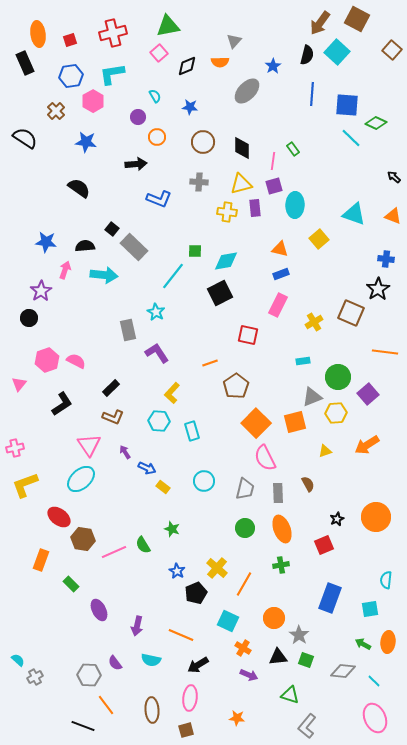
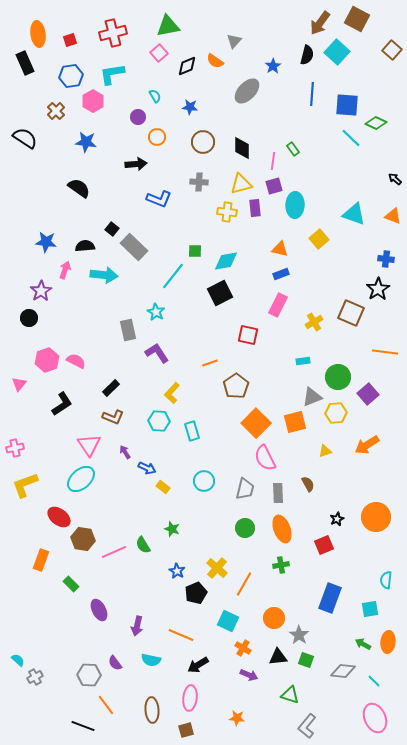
orange semicircle at (220, 62): moved 5 px left, 1 px up; rotated 36 degrees clockwise
black arrow at (394, 177): moved 1 px right, 2 px down
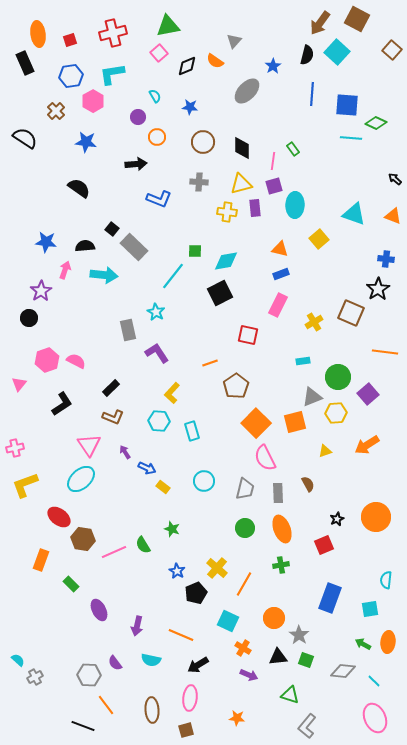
cyan line at (351, 138): rotated 40 degrees counterclockwise
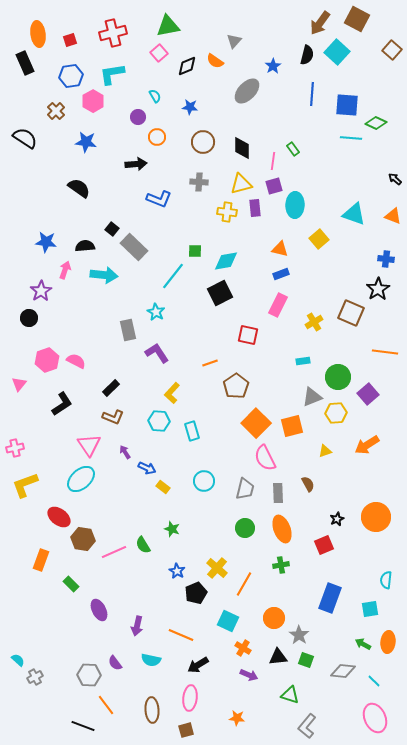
orange square at (295, 422): moved 3 px left, 4 px down
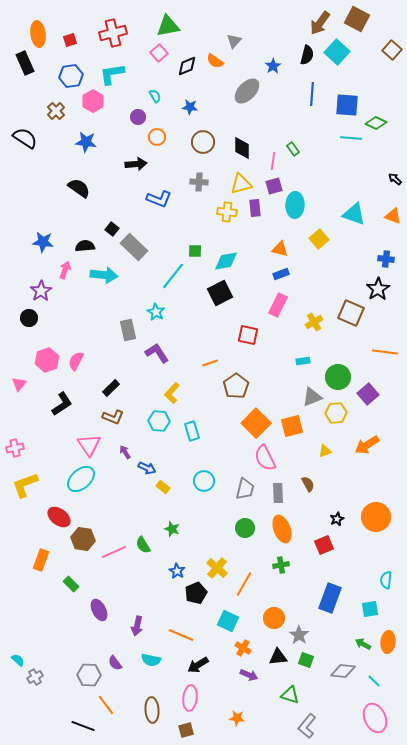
blue star at (46, 242): moved 3 px left
pink semicircle at (76, 361): rotated 90 degrees counterclockwise
